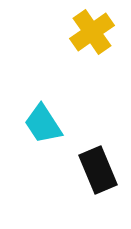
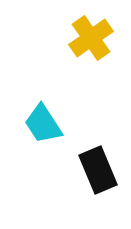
yellow cross: moved 1 px left, 6 px down
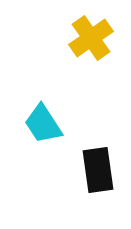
black rectangle: rotated 15 degrees clockwise
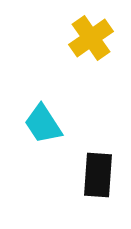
black rectangle: moved 5 px down; rotated 12 degrees clockwise
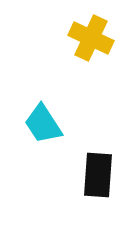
yellow cross: rotated 30 degrees counterclockwise
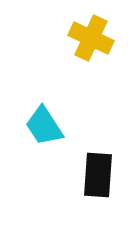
cyan trapezoid: moved 1 px right, 2 px down
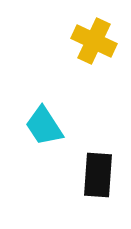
yellow cross: moved 3 px right, 3 px down
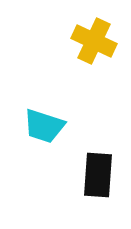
cyan trapezoid: rotated 39 degrees counterclockwise
